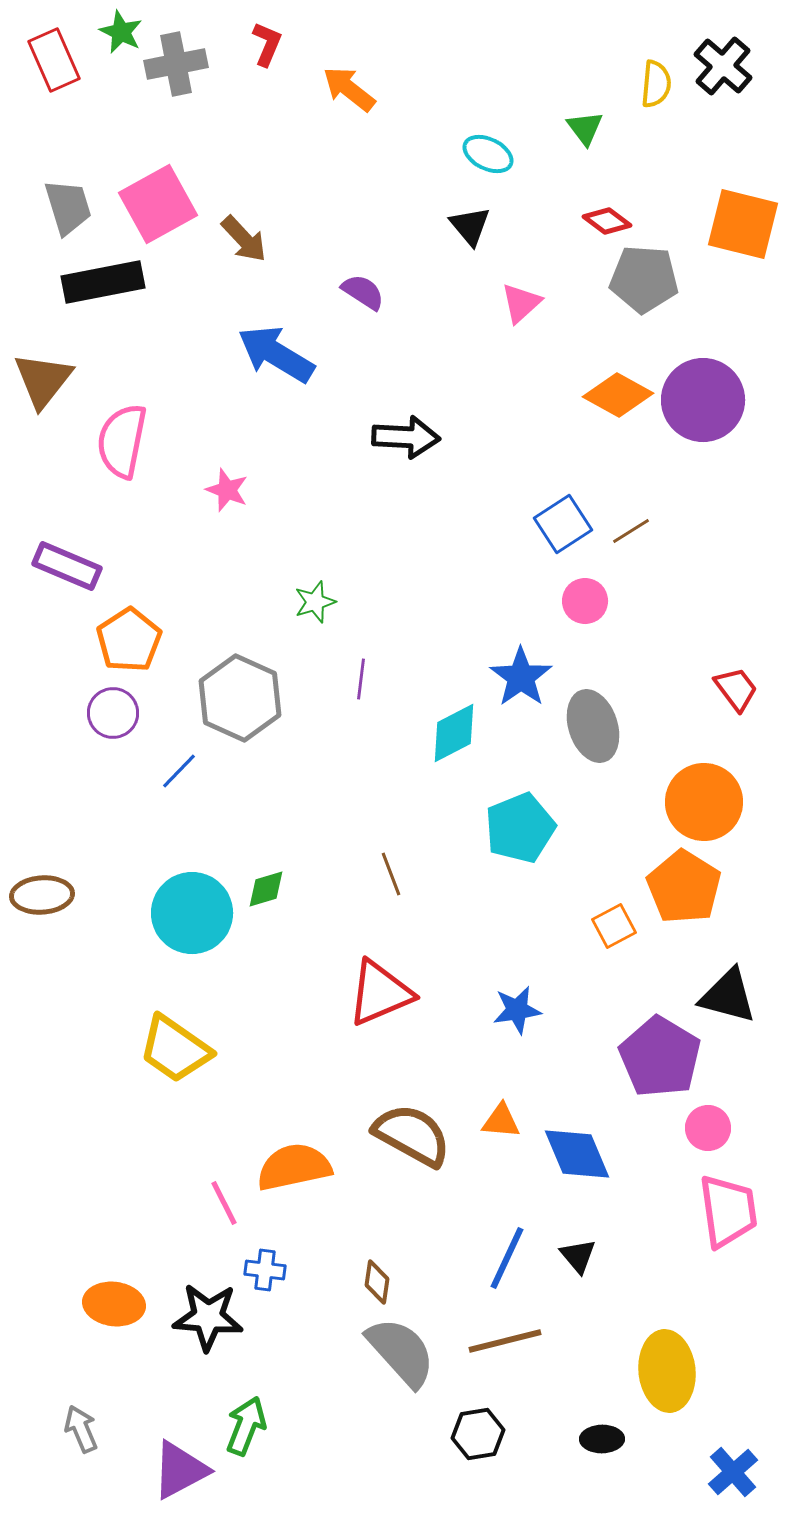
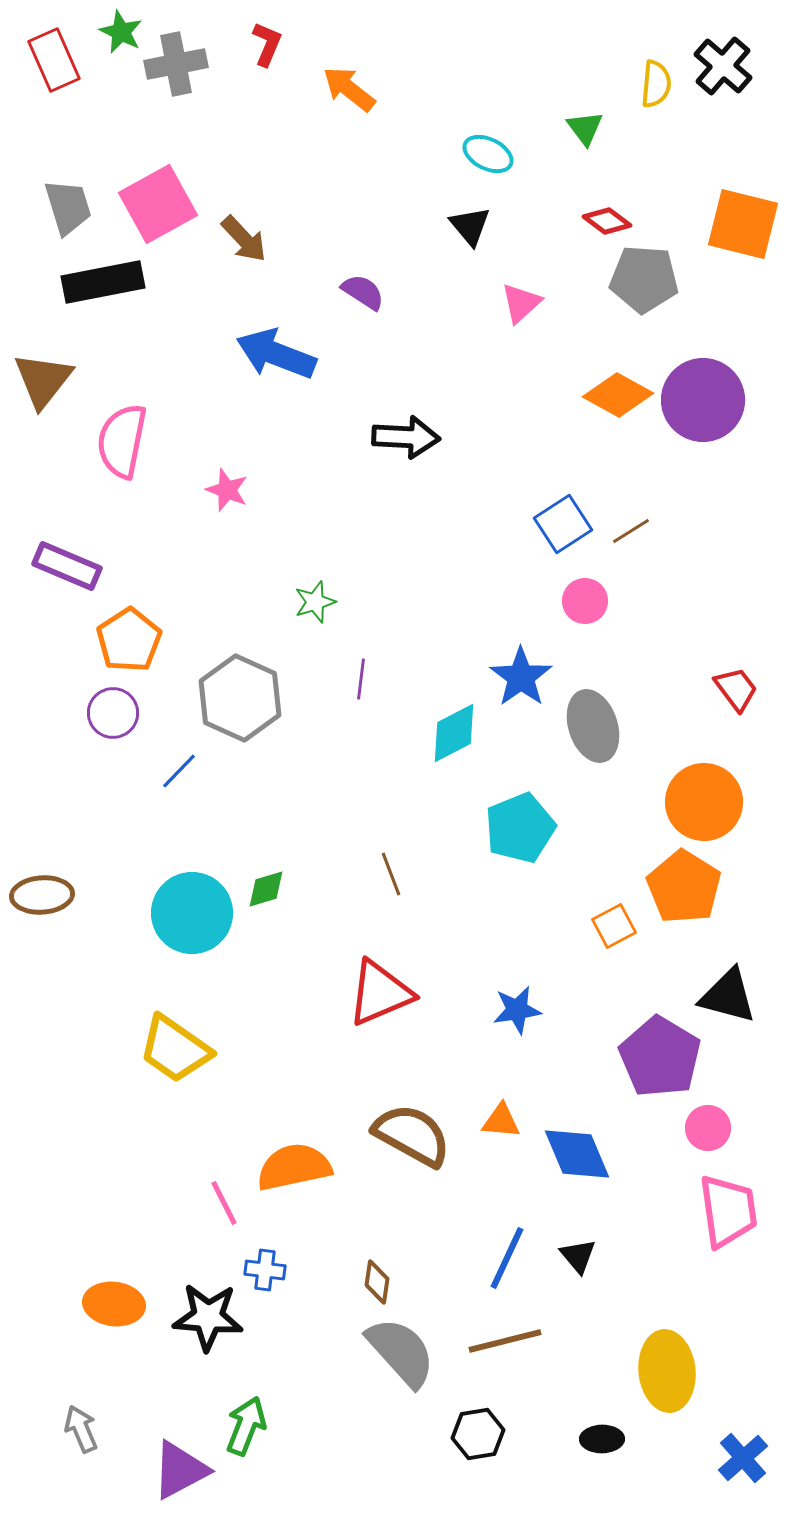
blue arrow at (276, 354): rotated 10 degrees counterclockwise
blue cross at (733, 1472): moved 10 px right, 14 px up
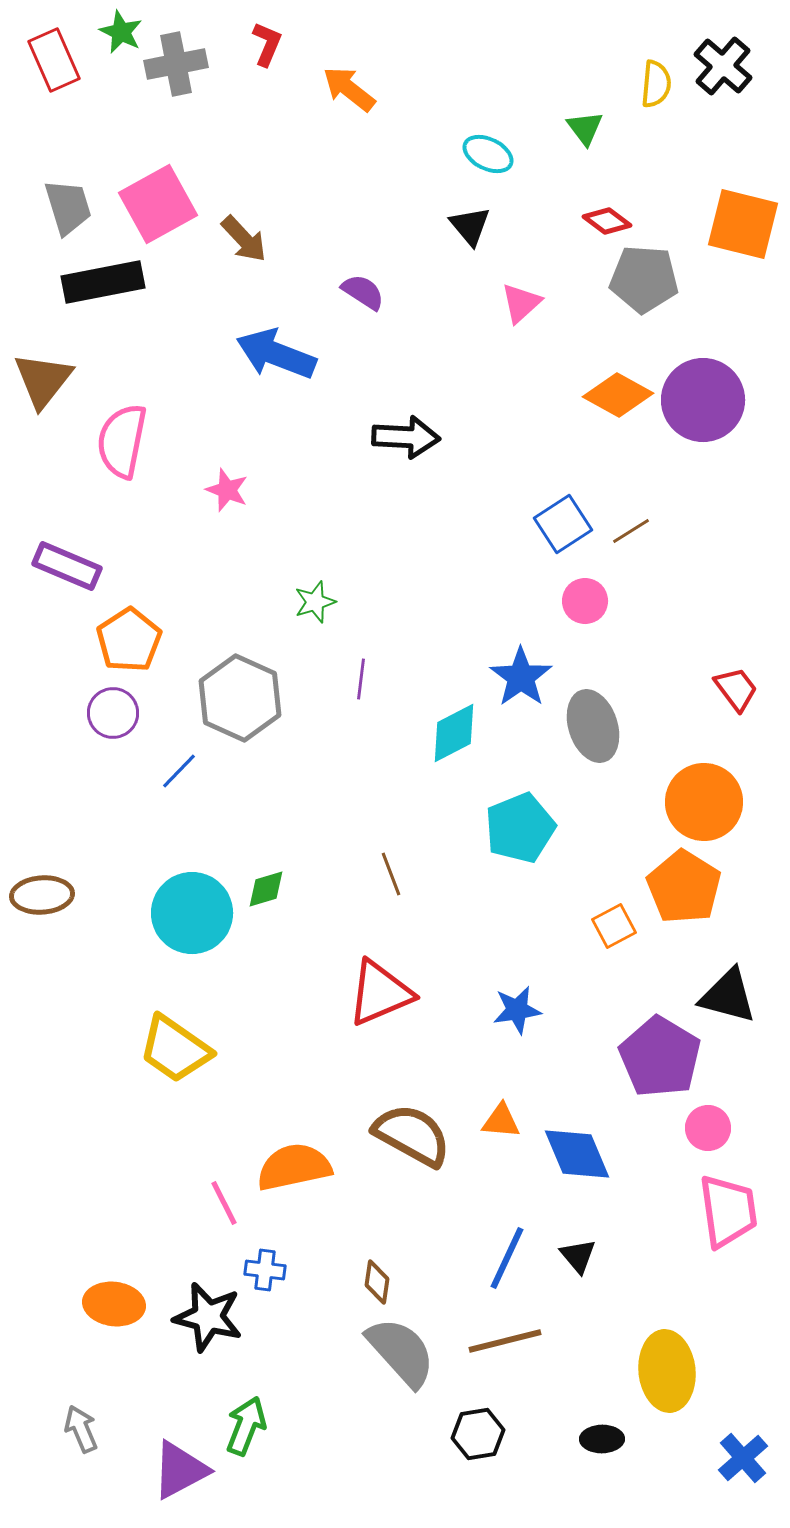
black star at (208, 1317): rotated 10 degrees clockwise
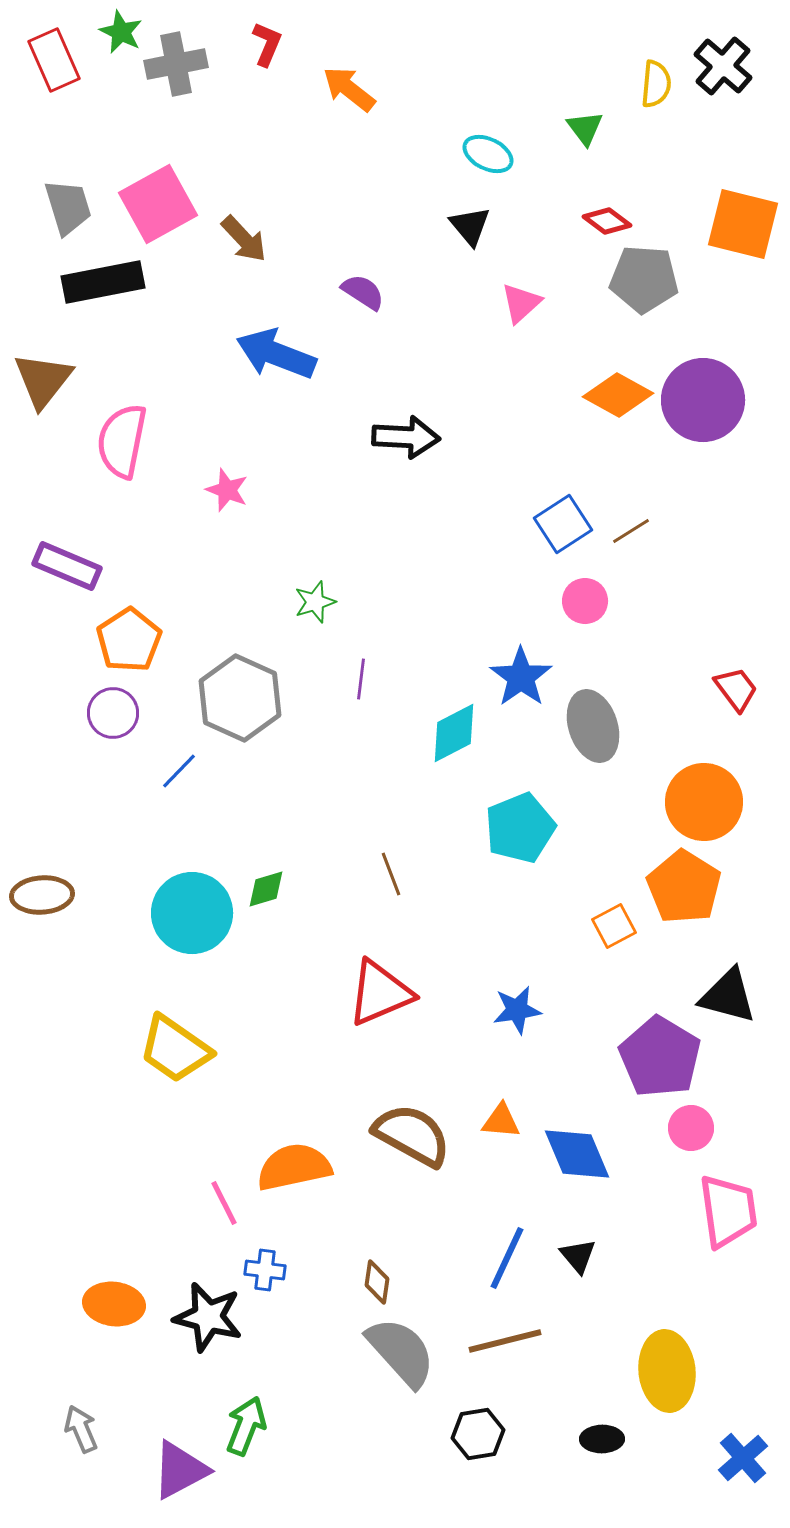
pink circle at (708, 1128): moved 17 px left
